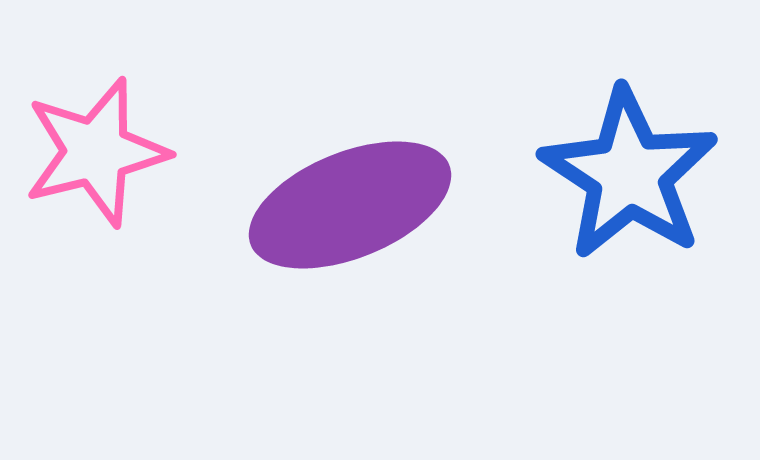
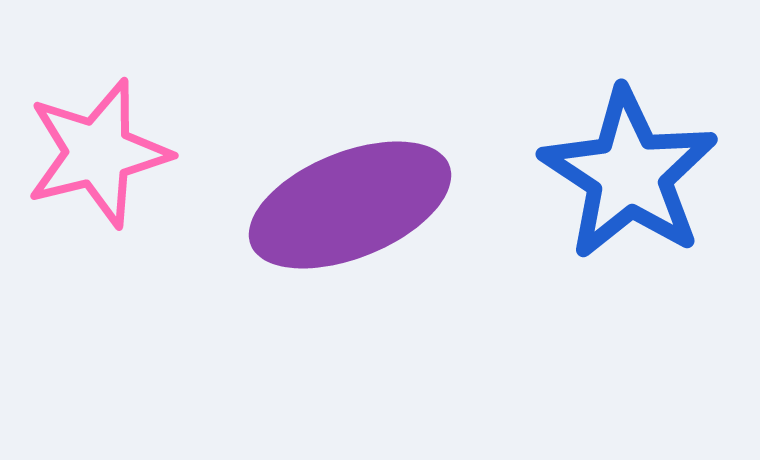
pink star: moved 2 px right, 1 px down
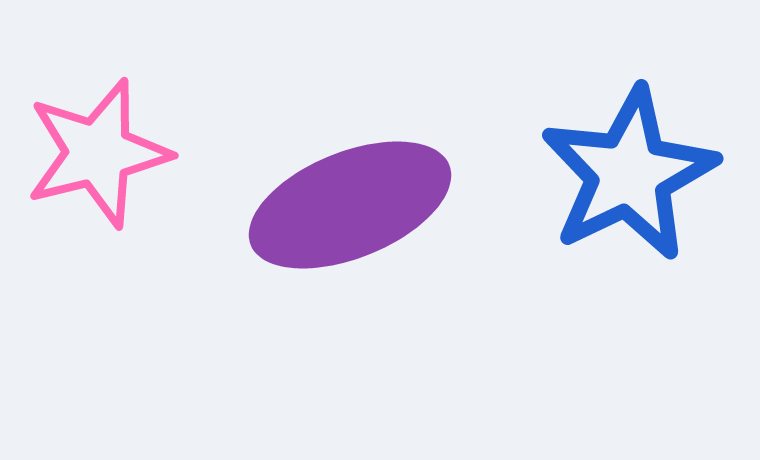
blue star: rotated 13 degrees clockwise
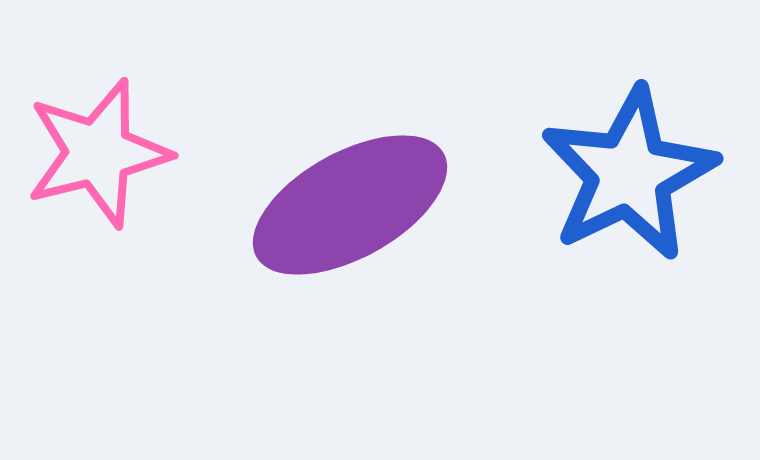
purple ellipse: rotated 7 degrees counterclockwise
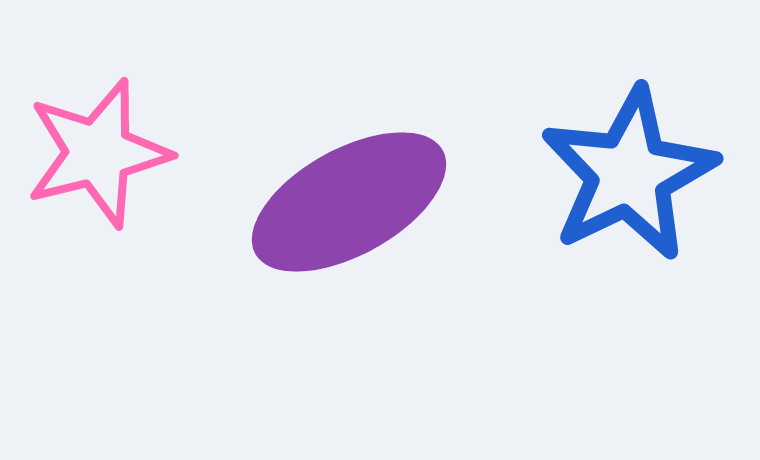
purple ellipse: moved 1 px left, 3 px up
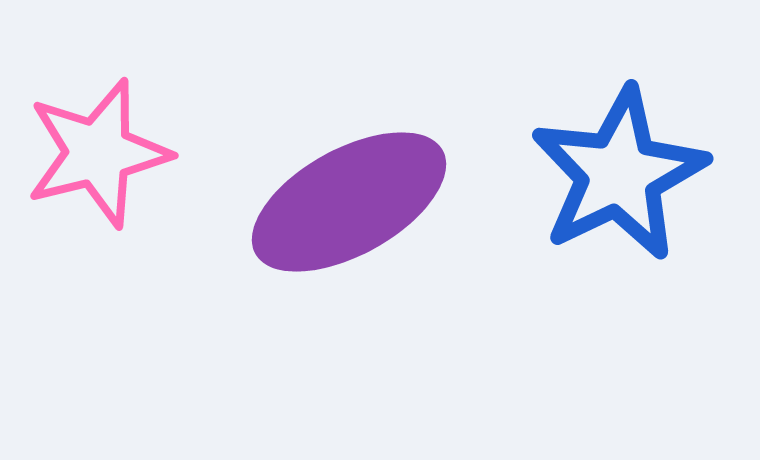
blue star: moved 10 px left
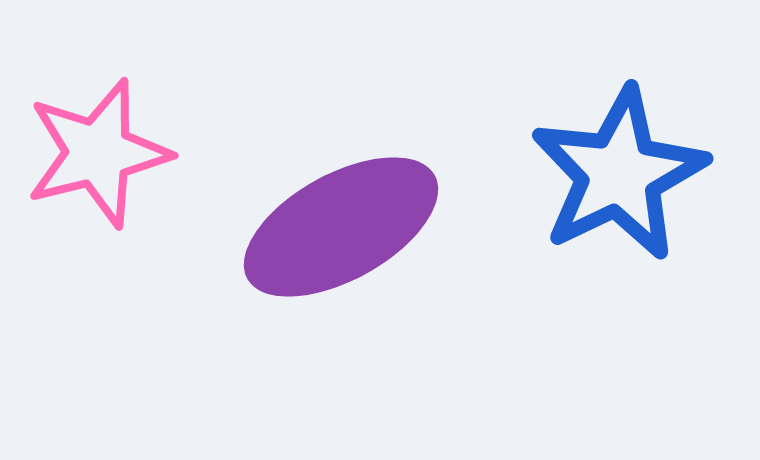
purple ellipse: moved 8 px left, 25 px down
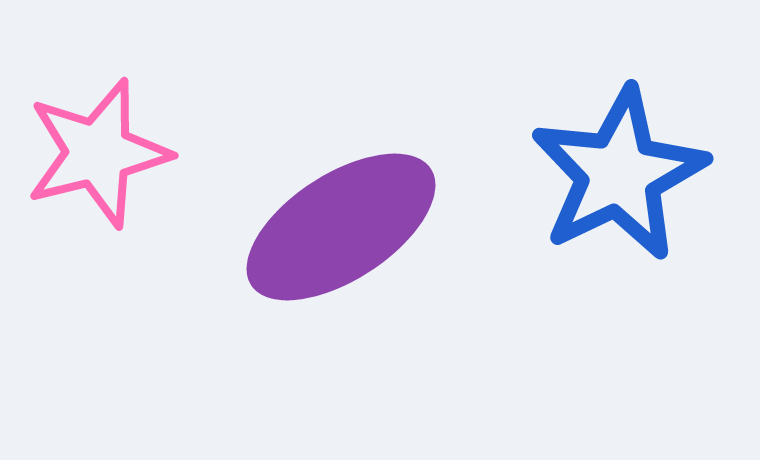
purple ellipse: rotated 4 degrees counterclockwise
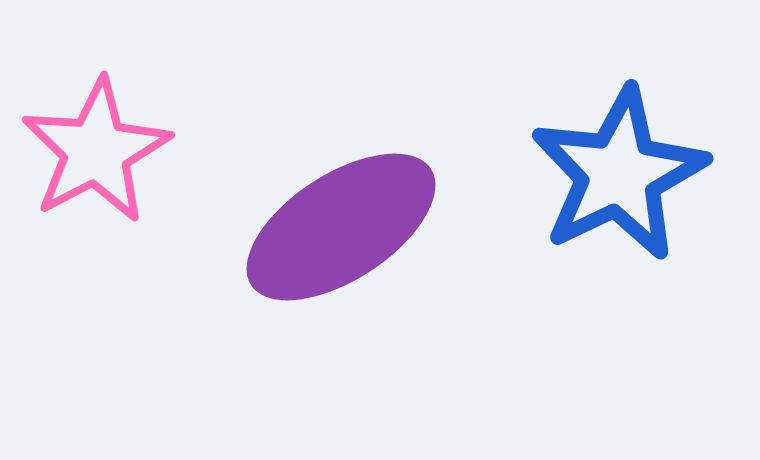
pink star: moved 2 px left, 2 px up; rotated 14 degrees counterclockwise
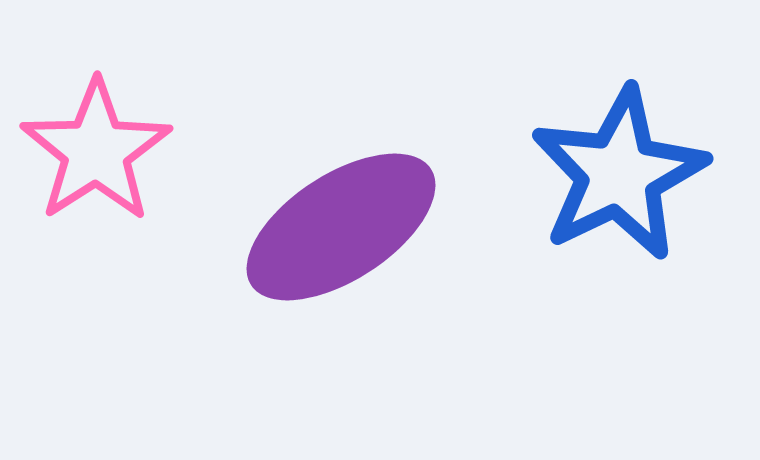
pink star: rotated 5 degrees counterclockwise
